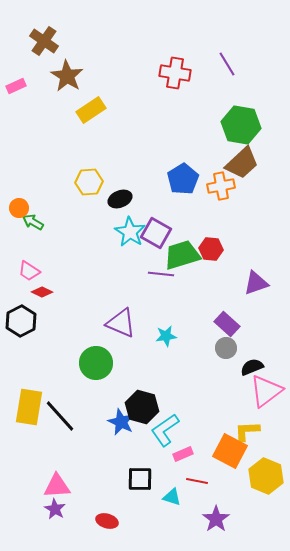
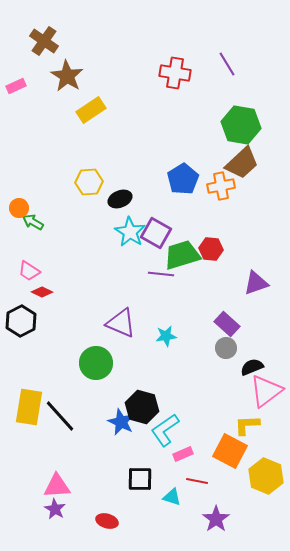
yellow L-shape at (247, 431): moved 6 px up
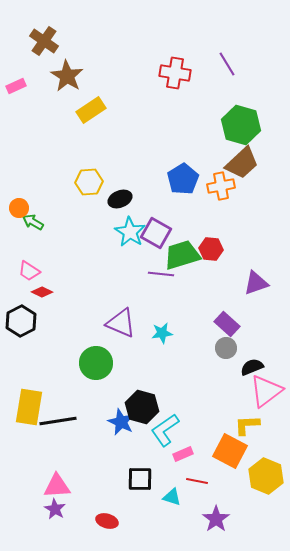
green hexagon at (241, 125): rotated 6 degrees clockwise
cyan star at (166, 336): moved 4 px left, 3 px up
black line at (60, 416): moved 2 px left, 5 px down; rotated 57 degrees counterclockwise
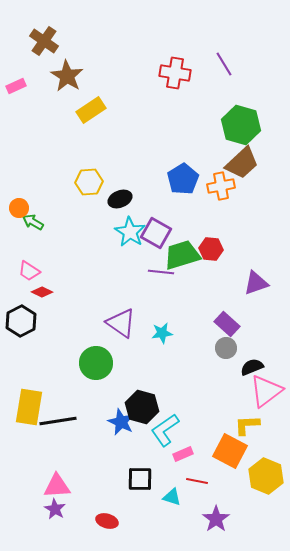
purple line at (227, 64): moved 3 px left
purple line at (161, 274): moved 2 px up
purple triangle at (121, 323): rotated 12 degrees clockwise
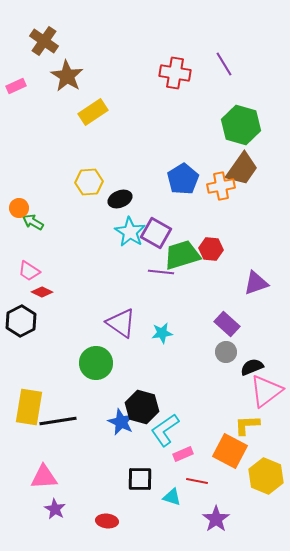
yellow rectangle at (91, 110): moved 2 px right, 2 px down
brown trapezoid at (242, 163): moved 6 px down; rotated 12 degrees counterclockwise
gray circle at (226, 348): moved 4 px down
pink triangle at (57, 486): moved 13 px left, 9 px up
red ellipse at (107, 521): rotated 10 degrees counterclockwise
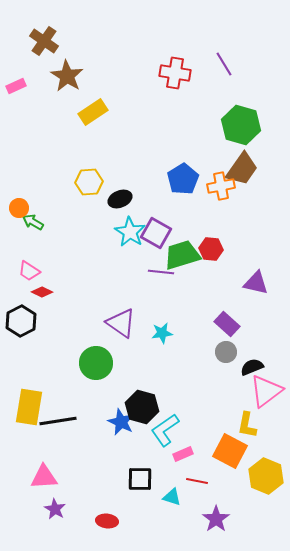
purple triangle at (256, 283): rotated 32 degrees clockwise
yellow L-shape at (247, 425): rotated 76 degrees counterclockwise
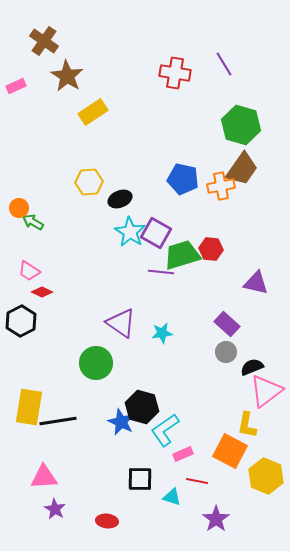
blue pentagon at (183, 179): rotated 28 degrees counterclockwise
